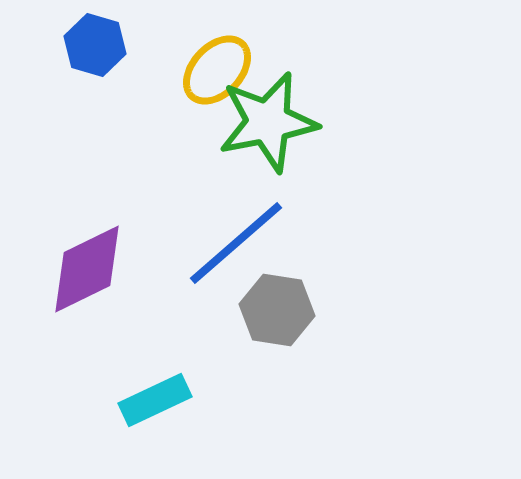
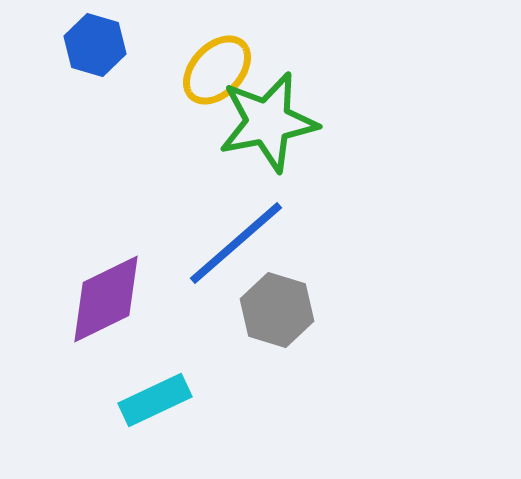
purple diamond: moved 19 px right, 30 px down
gray hexagon: rotated 8 degrees clockwise
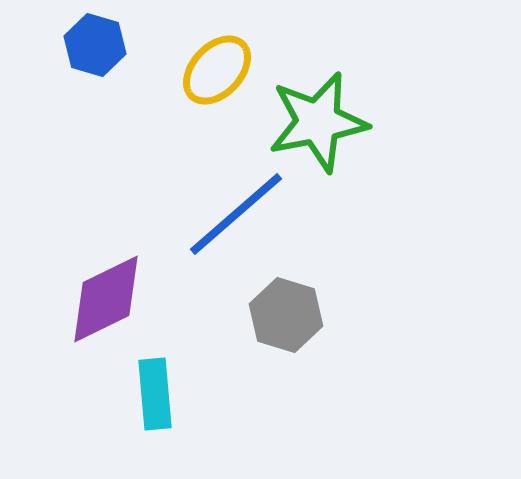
green star: moved 50 px right
blue line: moved 29 px up
gray hexagon: moved 9 px right, 5 px down
cyan rectangle: moved 6 px up; rotated 70 degrees counterclockwise
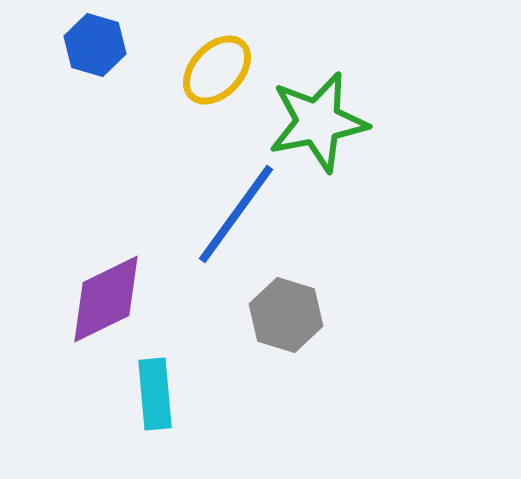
blue line: rotated 13 degrees counterclockwise
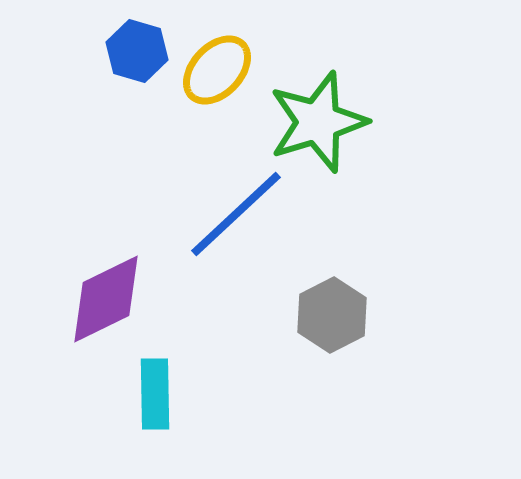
blue hexagon: moved 42 px right, 6 px down
green star: rotated 6 degrees counterclockwise
blue line: rotated 11 degrees clockwise
gray hexagon: moved 46 px right; rotated 16 degrees clockwise
cyan rectangle: rotated 4 degrees clockwise
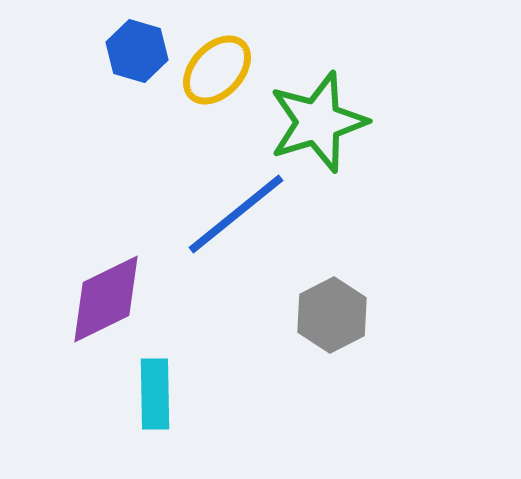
blue line: rotated 4 degrees clockwise
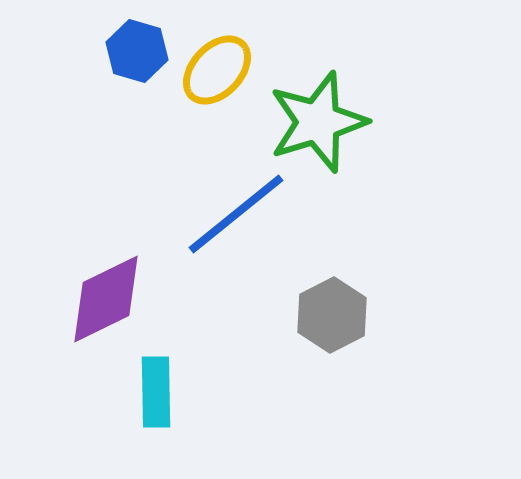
cyan rectangle: moved 1 px right, 2 px up
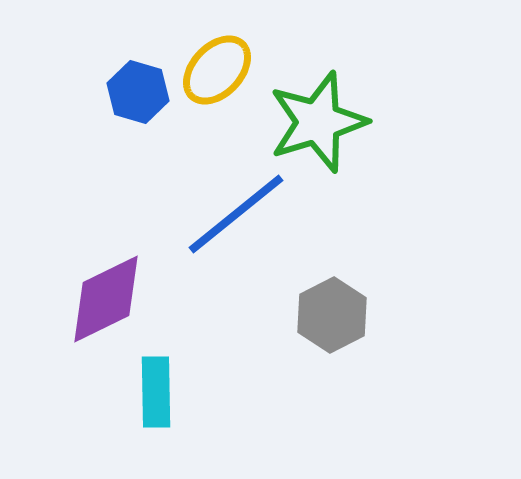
blue hexagon: moved 1 px right, 41 px down
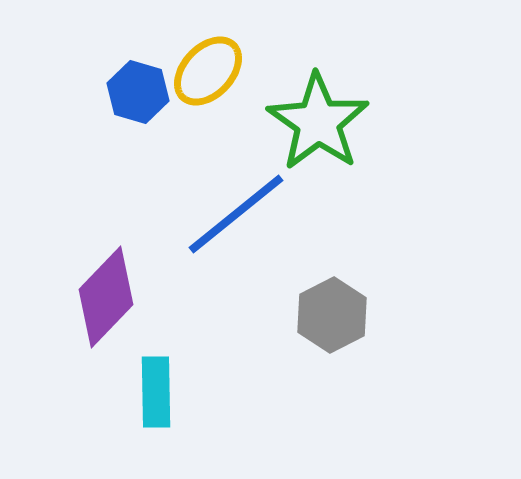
yellow ellipse: moved 9 px left, 1 px down
green star: rotated 20 degrees counterclockwise
purple diamond: moved 2 px up; rotated 20 degrees counterclockwise
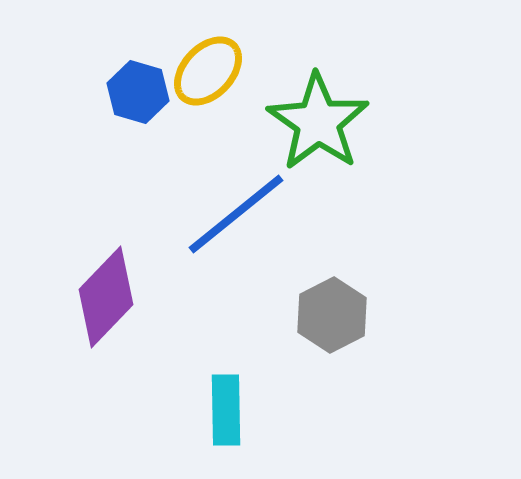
cyan rectangle: moved 70 px right, 18 px down
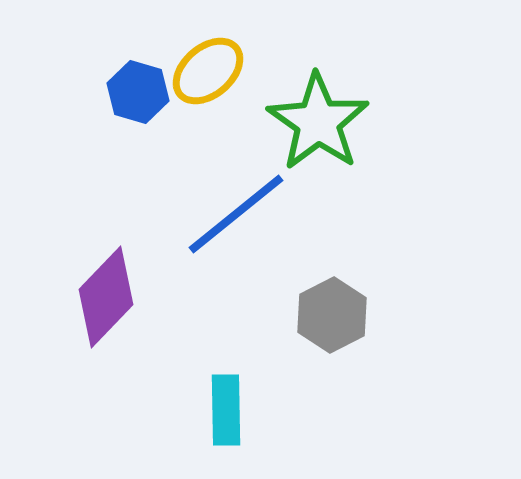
yellow ellipse: rotated 6 degrees clockwise
